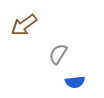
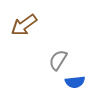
gray semicircle: moved 6 px down
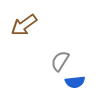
gray semicircle: moved 2 px right, 1 px down
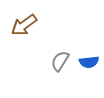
blue semicircle: moved 14 px right, 20 px up
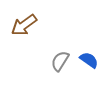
blue semicircle: moved 2 px up; rotated 138 degrees counterclockwise
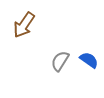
brown arrow: rotated 20 degrees counterclockwise
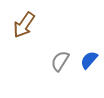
blue semicircle: rotated 84 degrees counterclockwise
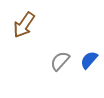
gray semicircle: rotated 10 degrees clockwise
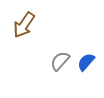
blue semicircle: moved 3 px left, 2 px down
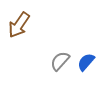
brown arrow: moved 5 px left
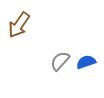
blue semicircle: rotated 30 degrees clockwise
